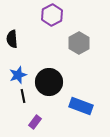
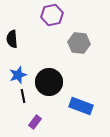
purple hexagon: rotated 15 degrees clockwise
gray hexagon: rotated 25 degrees counterclockwise
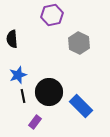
gray hexagon: rotated 20 degrees clockwise
black circle: moved 10 px down
blue rectangle: rotated 25 degrees clockwise
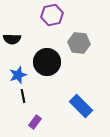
black semicircle: rotated 84 degrees counterclockwise
gray hexagon: rotated 20 degrees counterclockwise
black circle: moved 2 px left, 30 px up
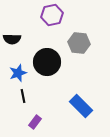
blue star: moved 2 px up
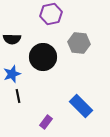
purple hexagon: moved 1 px left, 1 px up
black circle: moved 4 px left, 5 px up
blue star: moved 6 px left, 1 px down
black line: moved 5 px left
purple rectangle: moved 11 px right
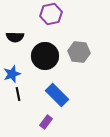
black semicircle: moved 3 px right, 2 px up
gray hexagon: moved 9 px down
black circle: moved 2 px right, 1 px up
black line: moved 2 px up
blue rectangle: moved 24 px left, 11 px up
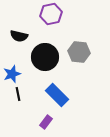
black semicircle: moved 4 px right, 1 px up; rotated 12 degrees clockwise
black circle: moved 1 px down
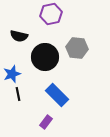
gray hexagon: moved 2 px left, 4 px up
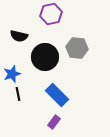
purple rectangle: moved 8 px right
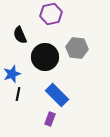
black semicircle: moved 1 px right, 1 px up; rotated 54 degrees clockwise
black line: rotated 24 degrees clockwise
purple rectangle: moved 4 px left, 3 px up; rotated 16 degrees counterclockwise
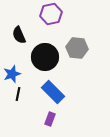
black semicircle: moved 1 px left
blue rectangle: moved 4 px left, 3 px up
